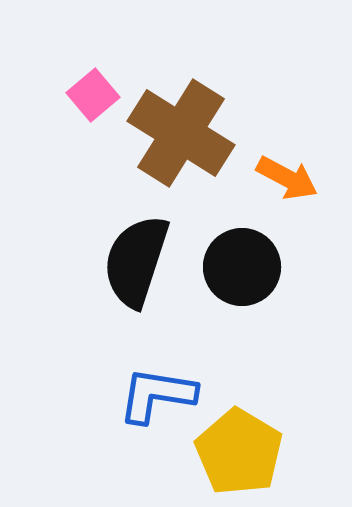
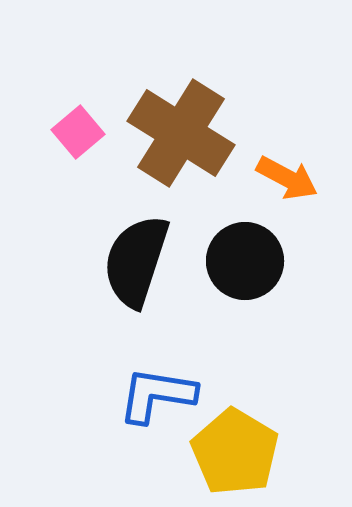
pink square: moved 15 px left, 37 px down
black circle: moved 3 px right, 6 px up
yellow pentagon: moved 4 px left
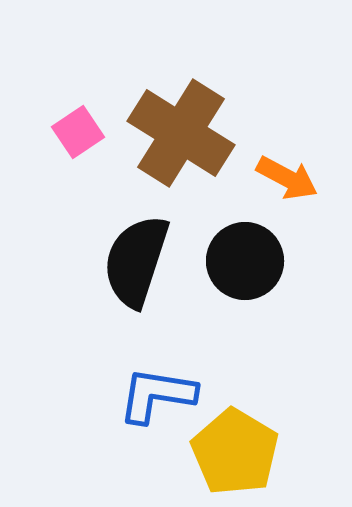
pink square: rotated 6 degrees clockwise
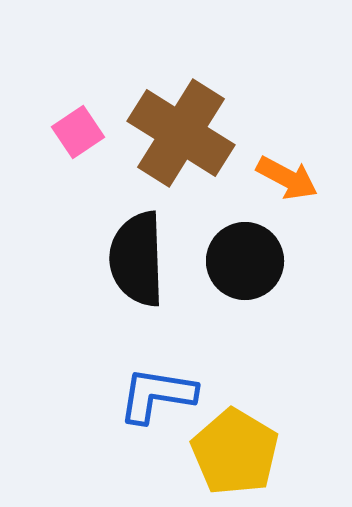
black semicircle: moved 1 px right, 2 px up; rotated 20 degrees counterclockwise
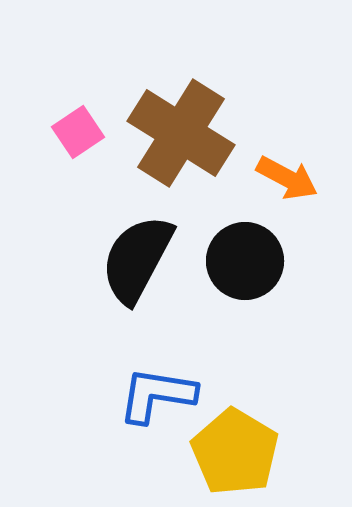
black semicircle: rotated 30 degrees clockwise
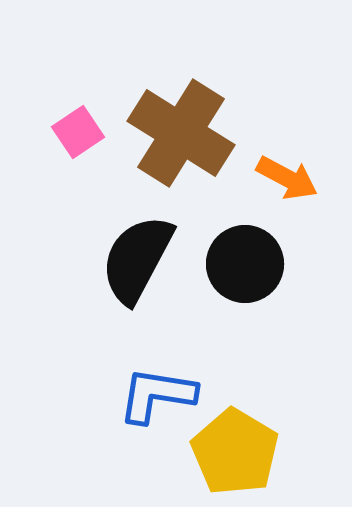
black circle: moved 3 px down
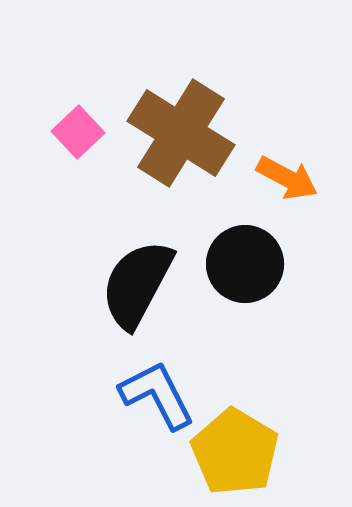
pink square: rotated 9 degrees counterclockwise
black semicircle: moved 25 px down
blue L-shape: rotated 54 degrees clockwise
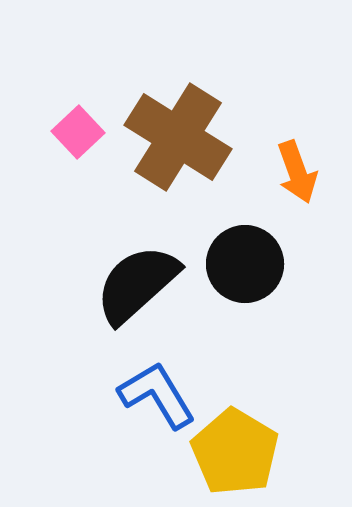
brown cross: moved 3 px left, 4 px down
orange arrow: moved 10 px right, 6 px up; rotated 42 degrees clockwise
black semicircle: rotated 20 degrees clockwise
blue L-shape: rotated 4 degrees counterclockwise
